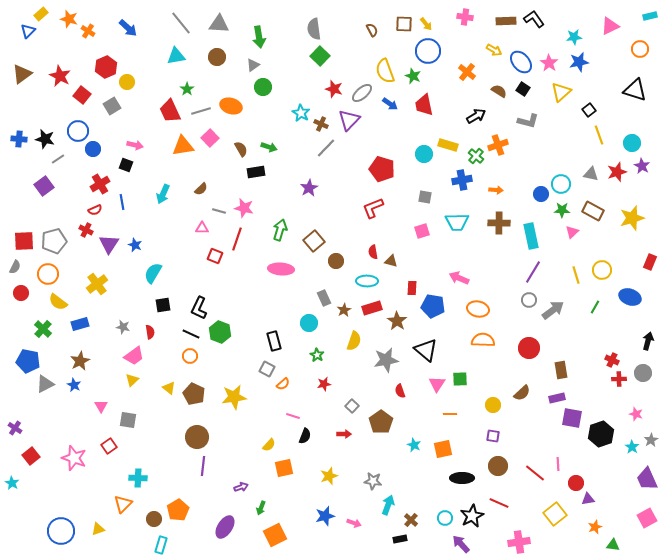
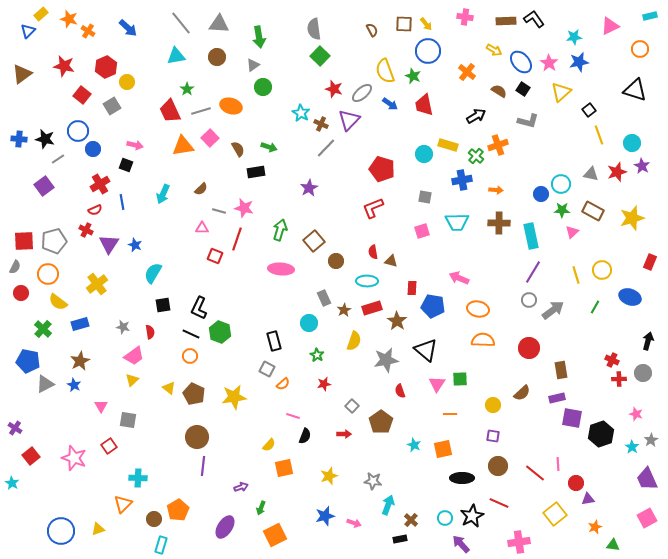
red star at (60, 76): moved 4 px right, 10 px up; rotated 15 degrees counterclockwise
brown semicircle at (241, 149): moved 3 px left
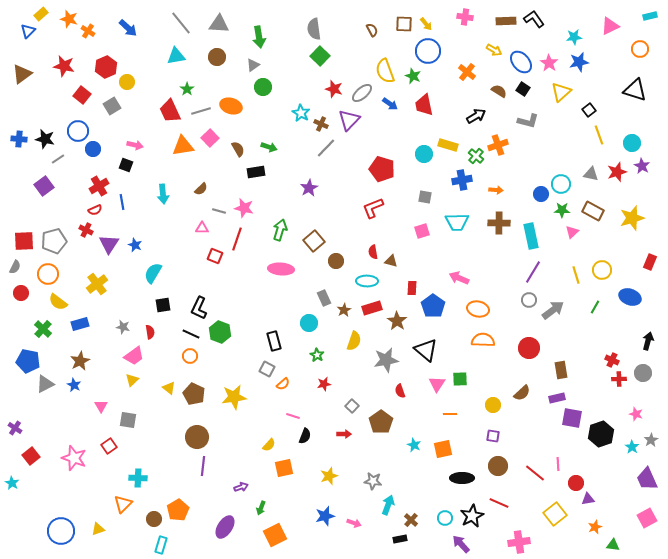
red cross at (100, 184): moved 1 px left, 2 px down
cyan arrow at (163, 194): rotated 30 degrees counterclockwise
blue pentagon at (433, 306): rotated 25 degrees clockwise
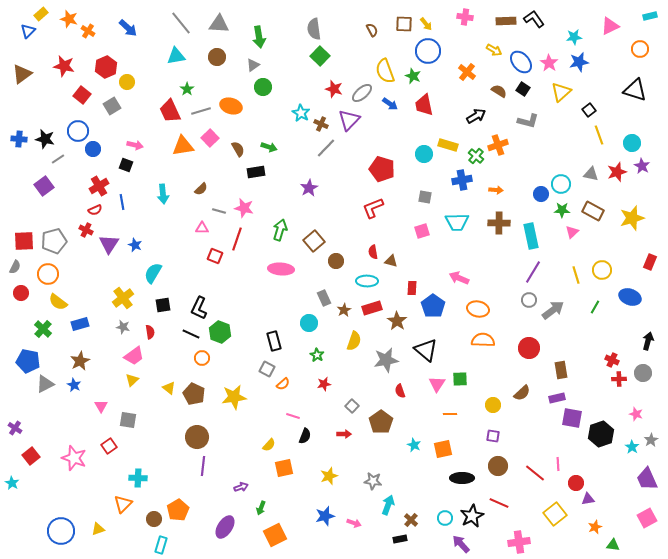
yellow cross at (97, 284): moved 26 px right, 14 px down
orange circle at (190, 356): moved 12 px right, 2 px down
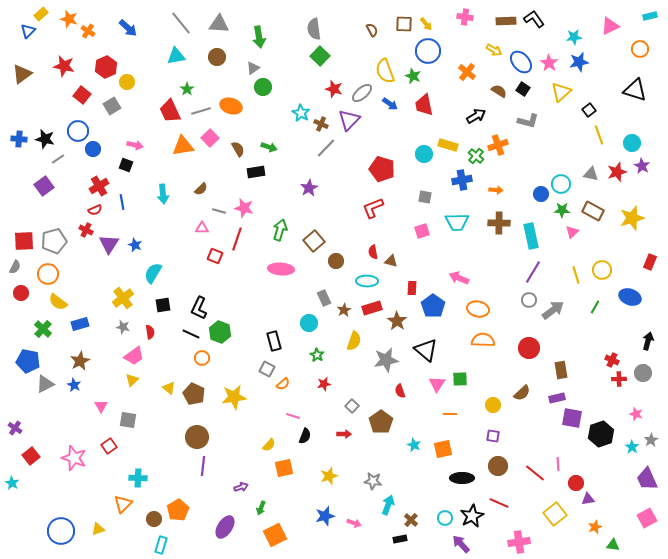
gray triangle at (253, 65): moved 3 px down
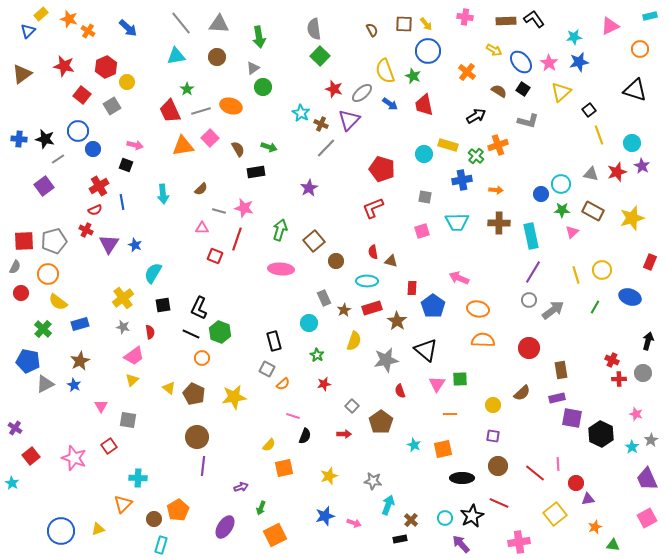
black hexagon at (601, 434): rotated 15 degrees counterclockwise
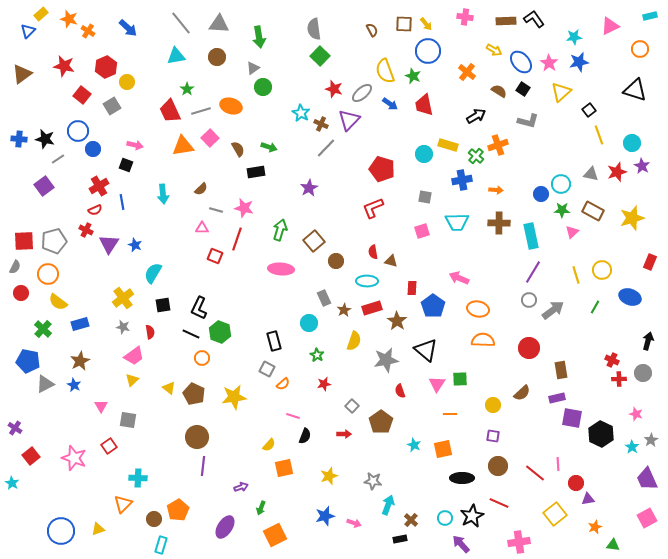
gray line at (219, 211): moved 3 px left, 1 px up
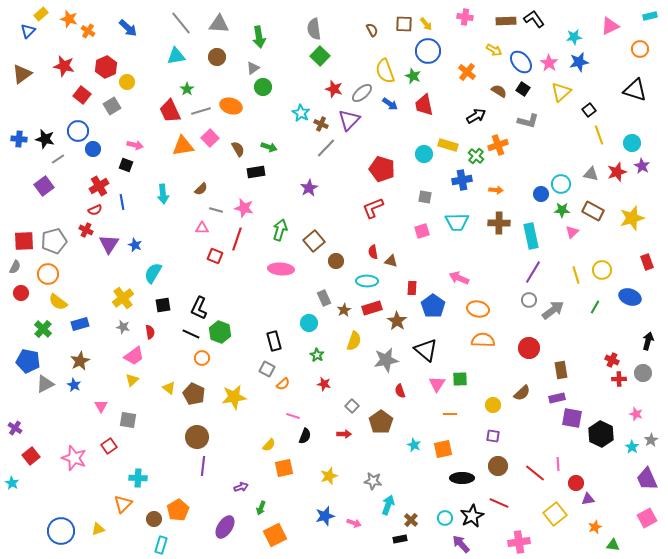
red rectangle at (650, 262): moved 3 px left; rotated 42 degrees counterclockwise
red star at (324, 384): rotated 24 degrees clockwise
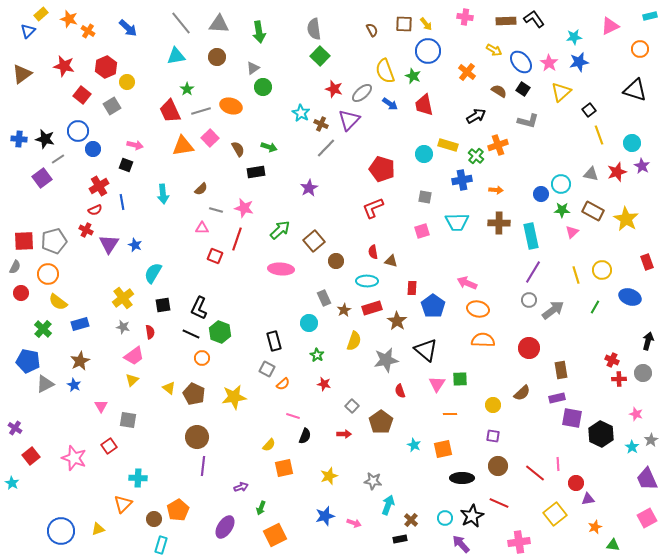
green arrow at (259, 37): moved 5 px up
purple square at (44, 186): moved 2 px left, 8 px up
yellow star at (632, 218): moved 6 px left, 1 px down; rotated 25 degrees counterclockwise
green arrow at (280, 230): rotated 30 degrees clockwise
pink arrow at (459, 278): moved 8 px right, 5 px down
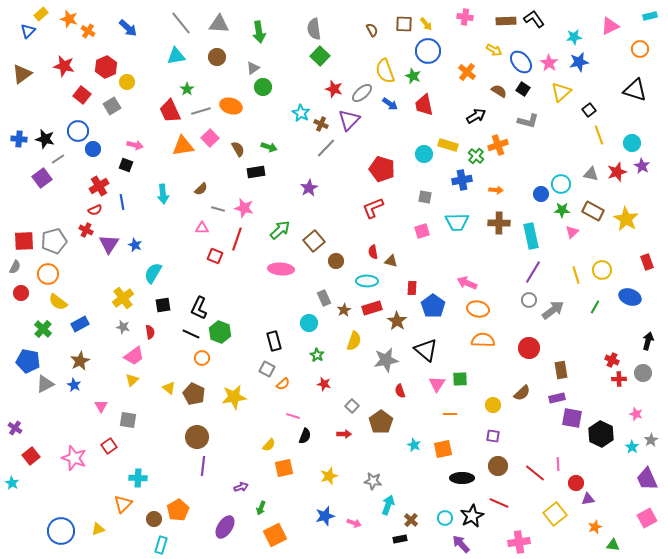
gray line at (216, 210): moved 2 px right, 1 px up
blue rectangle at (80, 324): rotated 12 degrees counterclockwise
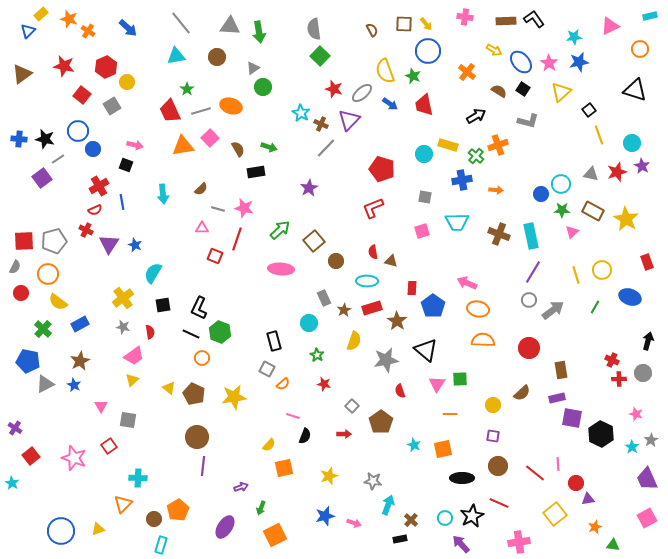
gray triangle at (219, 24): moved 11 px right, 2 px down
brown cross at (499, 223): moved 11 px down; rotated 20 degrees clockwise
